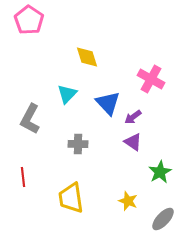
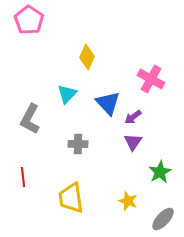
yellow diamond: rotated 40 degrees clockwise
purple triangle: rotated 30 degrees clockwise
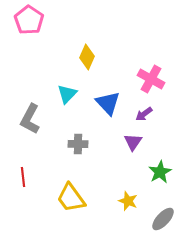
purple arrow: moved 11 px right, 3 px up
yellow trapezoid: rotated 28 degrees counterclockwise
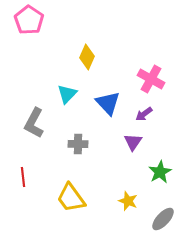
gray L-shape: moved 4 px right, 4 px down
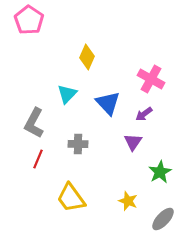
red line: moved 15 px right, 18 px up; rotated 30 degrees clockwise
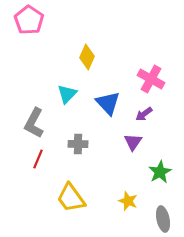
gray ellipse: rotated 55 degrees counterclockwise
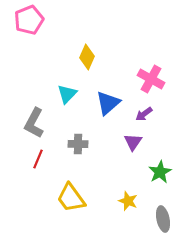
pink pentagon: rotated 16 degrees clockwise
blue triangle: rotated 32 degrees clockwise
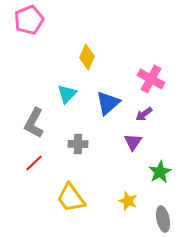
red line: moved 4 px left, 4 px down; rotated 24 degrees clockwise
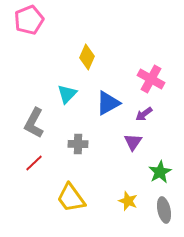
blue triangle: rotated 12 degrees clockwise
gray ellipse: moved 1 px right, 9 px up
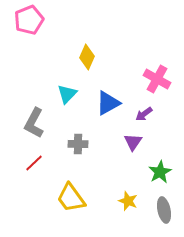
pink cross: moved 6 px right
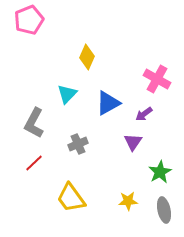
gray cross: rotated 24 degrees counterclockwise
yellow star: rotated 24 degrees counterclockwise
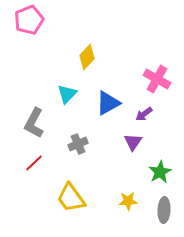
yellow diamond: rotated 20 degrees clockwise
gray ellipse: rotated 15 degrees clockwise
